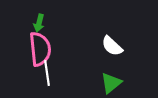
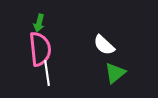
white semicircle: moved 8 px left, 1 px up
green triangle: moved 4 px right, 10 px up
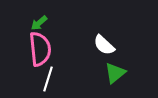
green arrow: rotated 36 degrees clockwise
white line: moved 1 px right, 6 px down; rotated 25 degrees clockwise
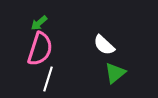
pink semicircle: rotated 24 degrees clockwise
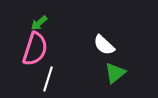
pink semicircle: moved 5 px left
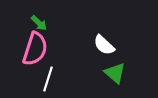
green arrow: rotated 96 degrees counterclockwise
green triangle: rotated 40 degrees counterclockwise
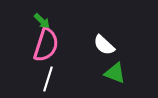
green arrow: moved 3 px right, 2 px up
pink semicircle: moved 11 px right, 4 px up
green triangle: rotated 20 degrees counterclockwise
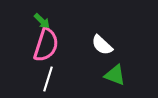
white semicircle: moved 2 px left
green triangle: moved 2 px down
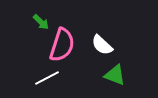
green arrow: moved 1 px left, 1 px down
pink semicircle: moved 16 px right
white line: moved 1 px left, 1 px up; rotated 45 degrees clockwise
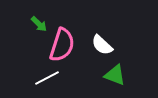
green arrow: moved 2 px left, 2 px down
